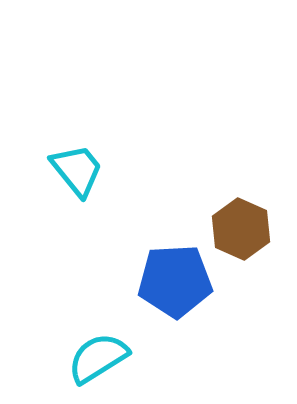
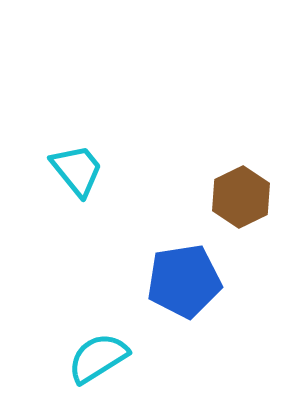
brown hexagon: moved 32 px up; rotated 10 degrees clockwise
blue pentagon: moved 9 px right; rotated 6 degrees counterclockwise
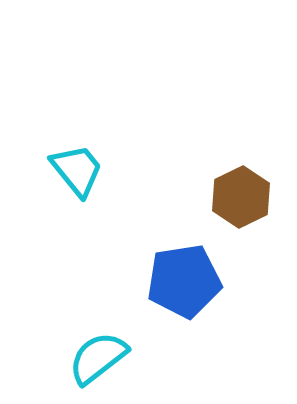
cyan semicircle: rotated 6 degrees counterclockwise
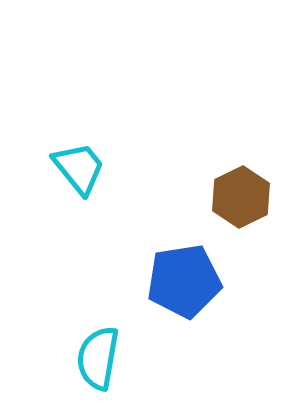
cyan trapezoid: moved 2 px right, 2 px up
cyan semicircle: rotated 42 degrees counterclockwise
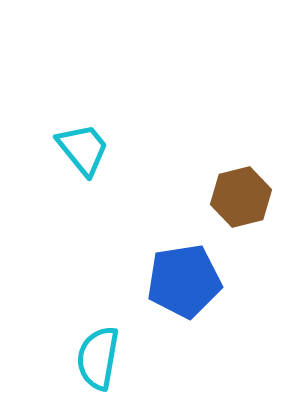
cyan trapezoid: moved 4 px right, 19 px up
brown hexagon: rotated 12 degrees clockwise
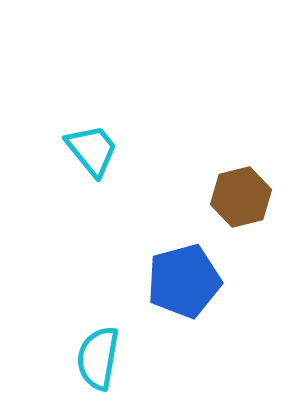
cyan trapezoid: moved 9 px right, 1 px down
blue pentagon: rotated 6 degrees counterclockwise
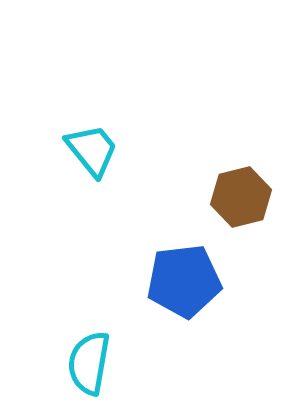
blue pentagon: rotated 8 degrees clockwise
cyan semicircle: moved 9 px left, 5 px down
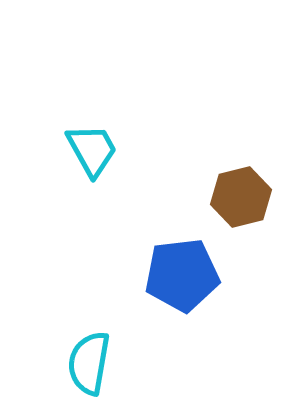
cyan trapezoid: rotated 10 degrees clockwise
blue pentagon: moved 2 px left, 6 px up
